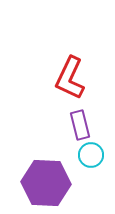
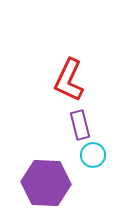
red L-shape: moved 1 px left, 2 px down
cyan circle: moved 2 px right
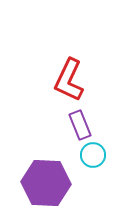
purple rectangle: rotated 8 degrees counterclockwise
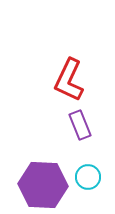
cyan circle: moved 5 px left, 22 px down
purple hexagon: moved 3 px left, 2 px down
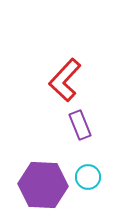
red L-shape: moved 4 px left; rotated 18 degrees clockwise
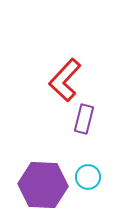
purple rectangle: moved 4 px right, 6 px up; rotated 36 degrees clockwise
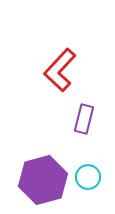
red L-shape: moved 5 px left, 10 px up
purple hexagon: moved 5 px up; rotated 18 degrees counterclockwise
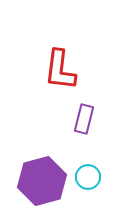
red L-shape: rotated 36 degrees counterclockwise
purple hexagon: moved 1 px left, 1 px down
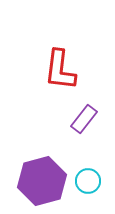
purple rectangle: rotated 24 degrees clockwise
cyan circle: moved 4 px down
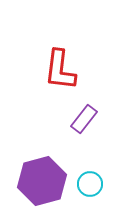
cyan circle: moved 2 px right, 3 px down
